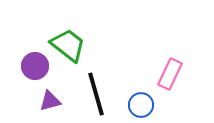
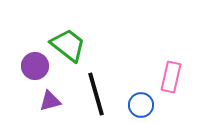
pink rectangle: moved 1 px right, 3 px down; rotated 12 degrees counterclockwise
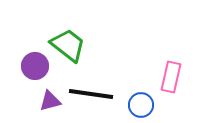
black line: moved 5 px left; rotated 66 degrees counterclockwise
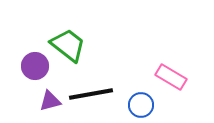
pink rectangle: rotated 72 degrees counterclockwise
black line: rotated 18 degrees counterclockwise
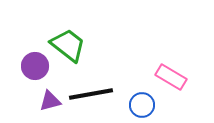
blue circle: moved 1 px right
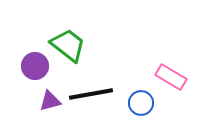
blue circle: moved 1 px left, 2 px up
